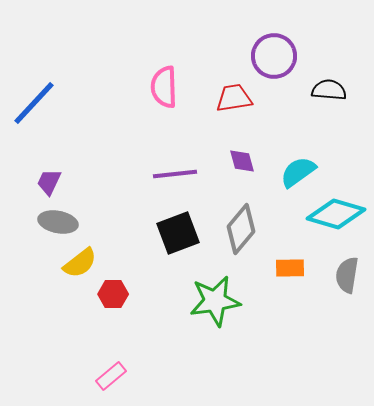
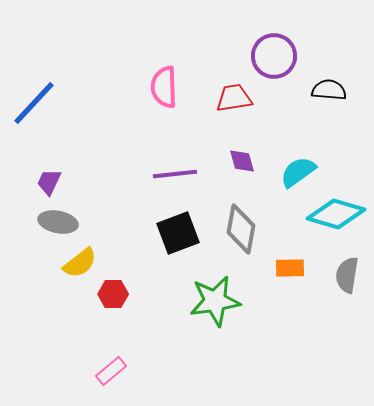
gray diamond: rotated 30 degrees counterclockwise
pink rectangle: moved 5 px up
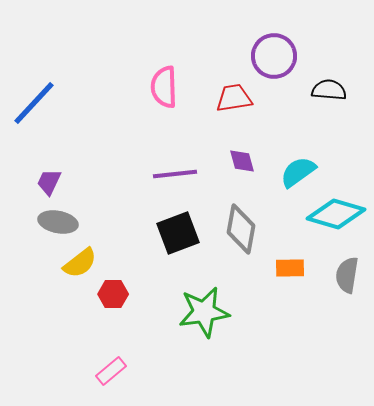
green star: moved 11 px left, 11 px down
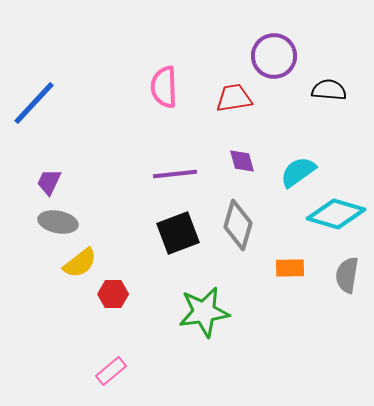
gray diamond: moved 3 px left, 4 px up; rotated 6 degrees clockwise
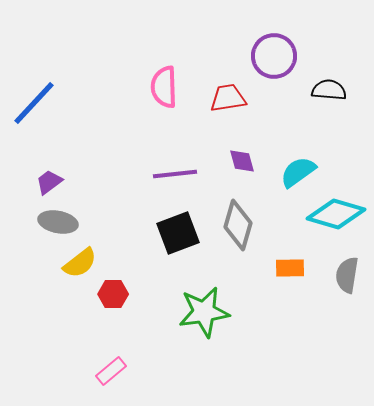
red trapezoid: moved 6 px left
purple trapezoid: rotated 28 degrees clockwise
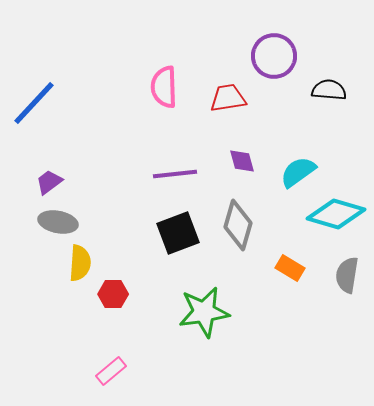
yellow semicircle: rotated 48 degrees counterclockwise
orange rectangle: rotated 32 degrees clockwise
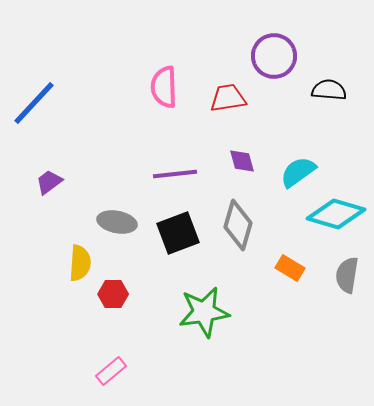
gray ellipse: moved 59 px right
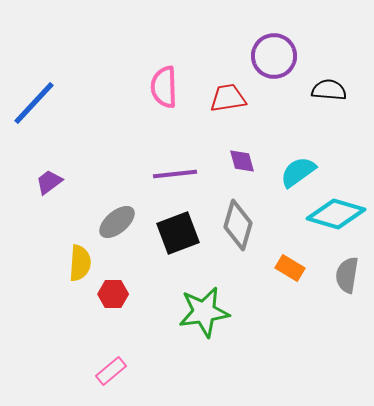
gray ellipse: rotated 51 degrees counterclockwise
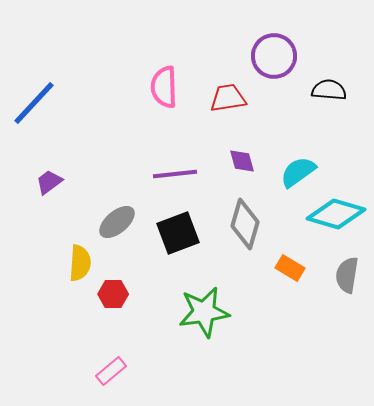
gray diamond: moved 7 px right, 1 px up
